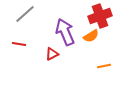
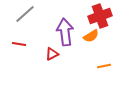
purple arrow: rotated 16 degrees clockwise
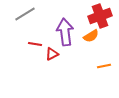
gray line: rotated 10 degrees clockwise
red line: moved 16 px right
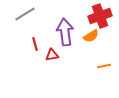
red line: rotated 64 degrees clockwise
red triangle: moved 1 px down; rotated 16 degrees clockwise
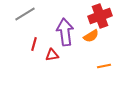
red line: moved 1 px left; rotated 32 degrees clockwise
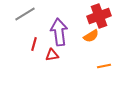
red cross: moved 1 px left
purple arrow: moved 6 px left
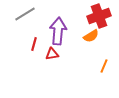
purple arrow: moved 1 px left, 1 px up; rotated 12 degrees clockwise
red triangle: moved 1 px up
orange line: rotated 56 degrees counterclockwise
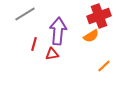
orange line: rotated 24 degrees clockwise
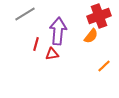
orange semicircle: rotated 21 degrees counterclockwise
red line: moved 2 px right
